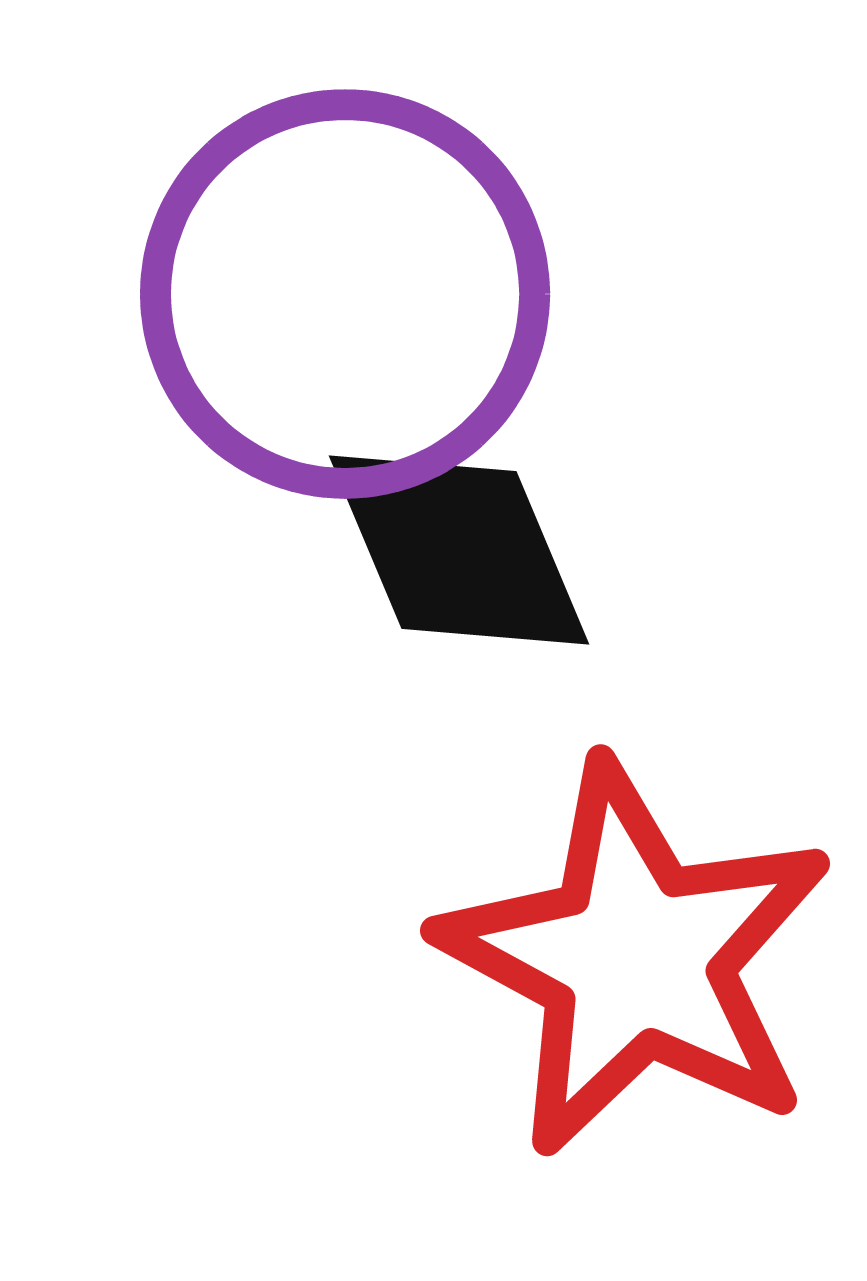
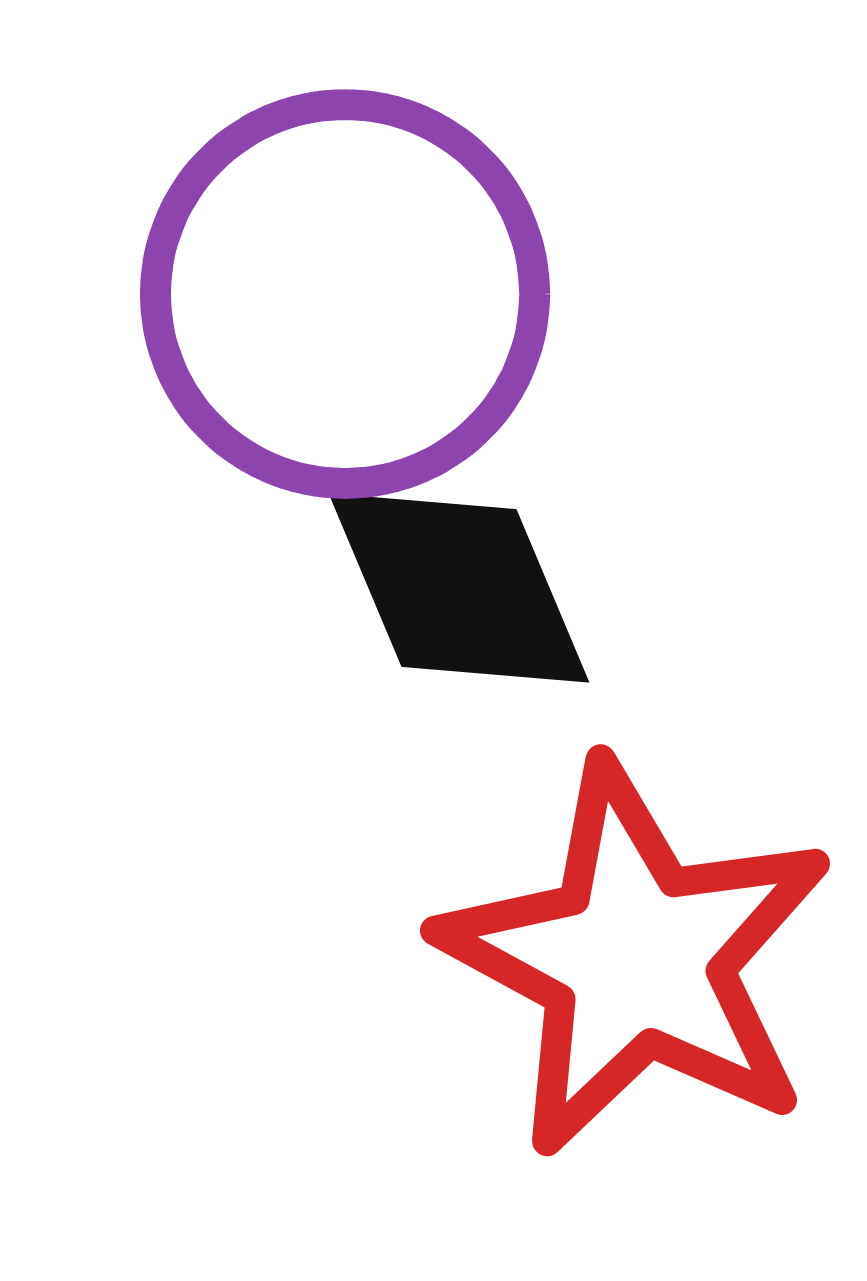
black diamond: moved 38 px down
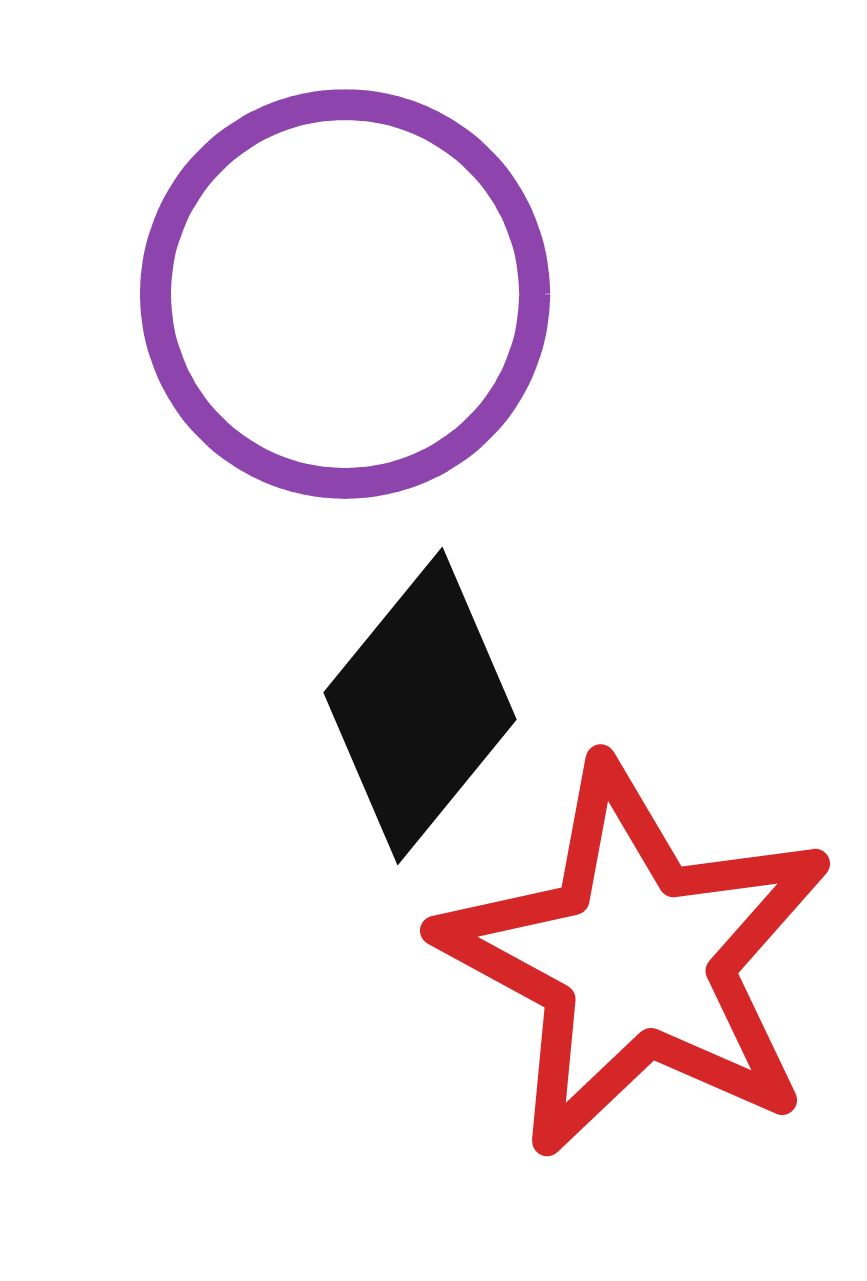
black diamond: moved 39 px left, 118 px down; rotated 62 degrees clockwise
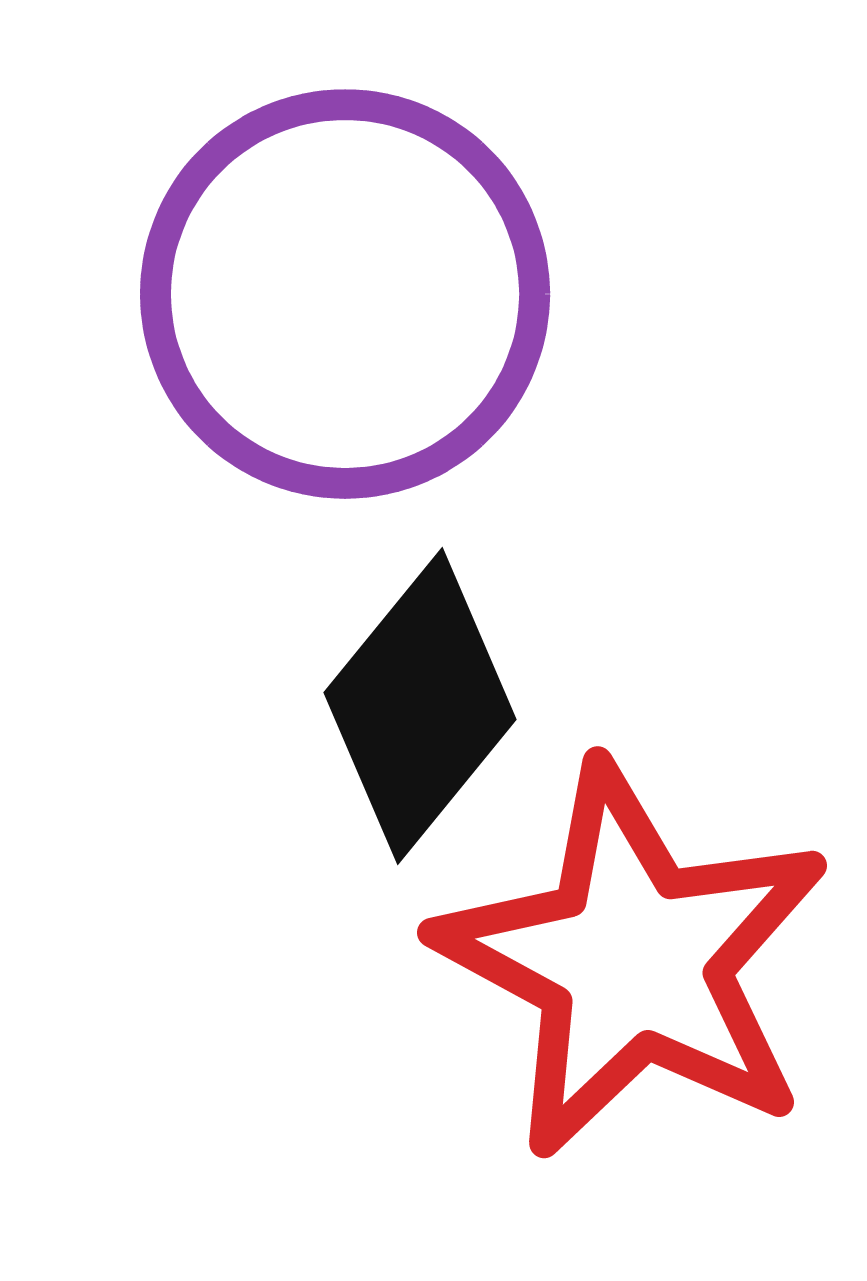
red star: moved 3 px left, 2 px down
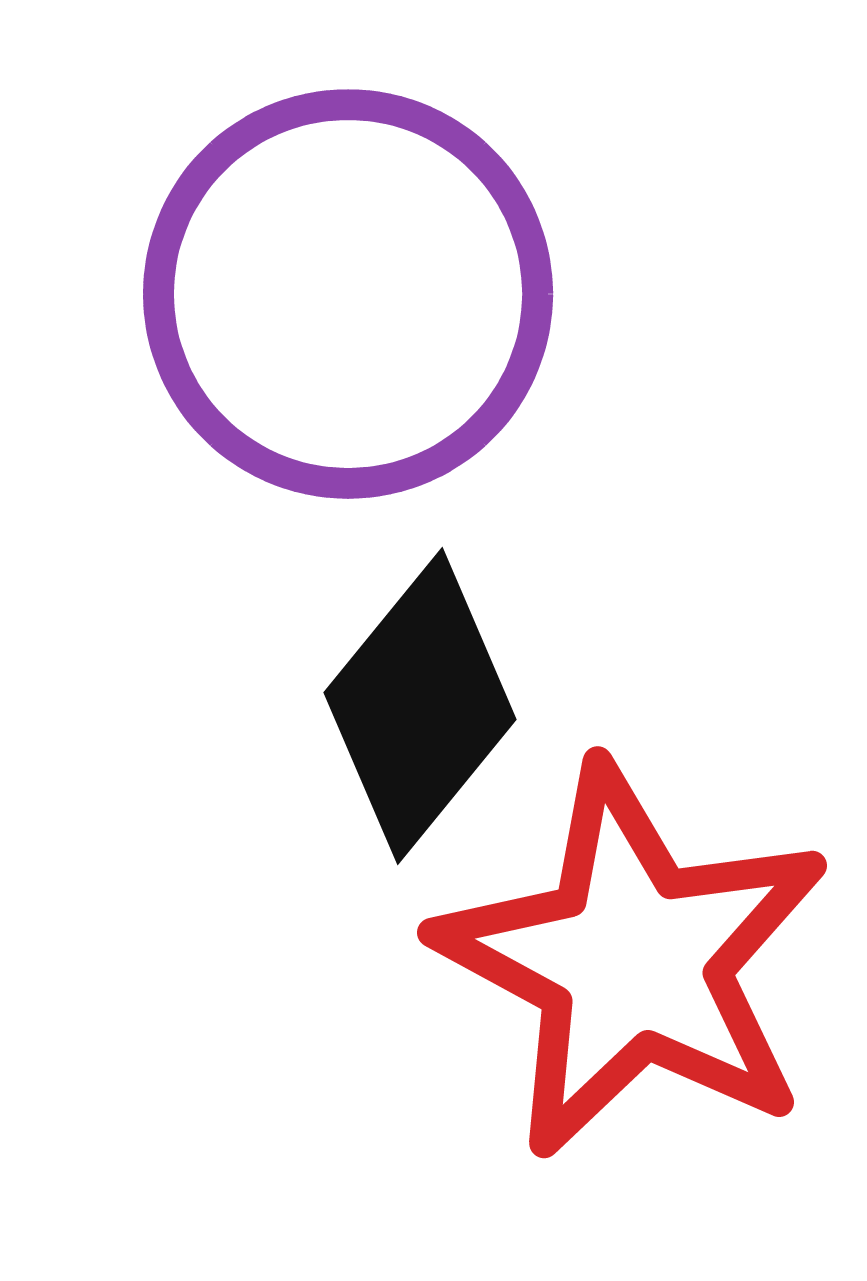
purple circle: moved 3 px right
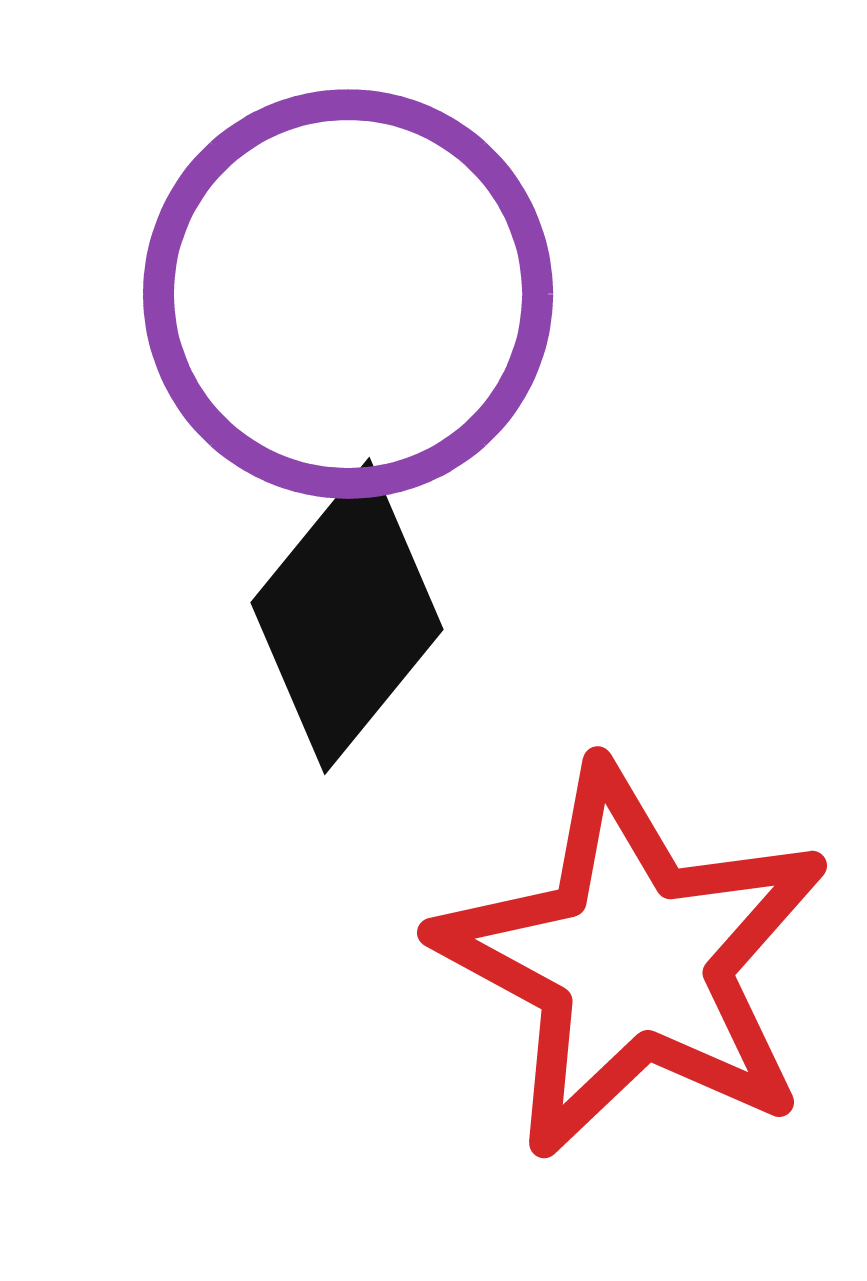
black diamond: moved 73 px left, 90 px up
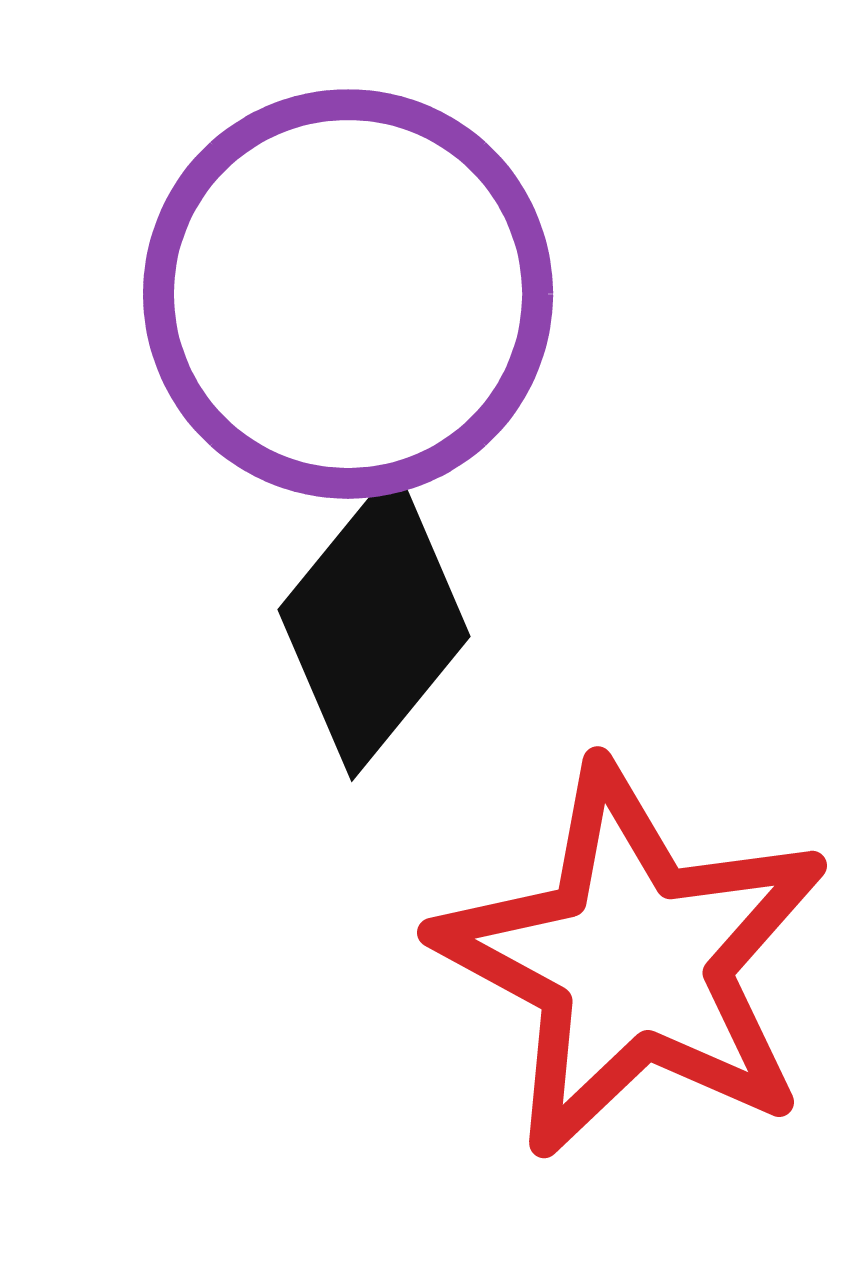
black diamond: moved 27 px right, 7 px down
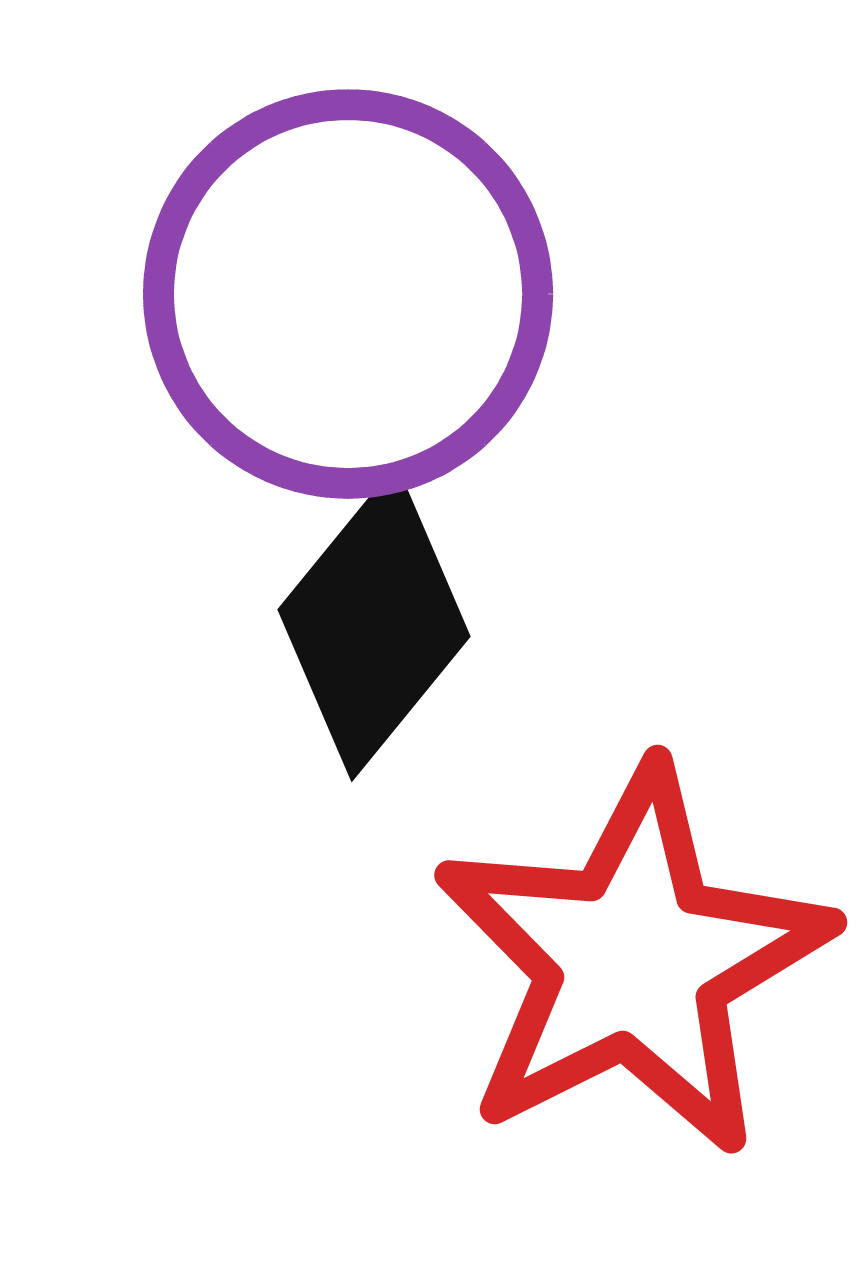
red star: rotated 17 degrees clockwise
